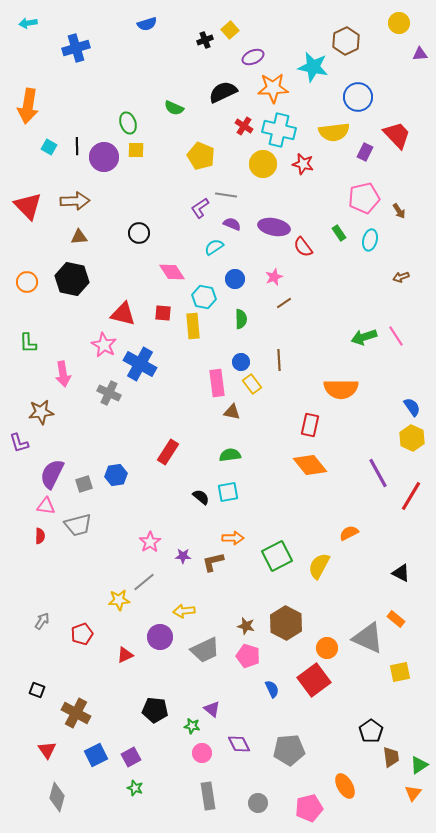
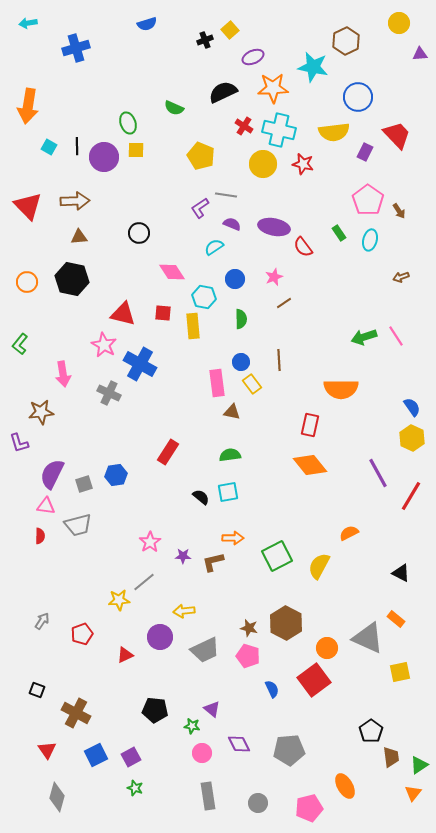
pink pentagon at (364, 198): moved 4 px right, 2 px down; rotated 24 degrees counterclockwise
green L-shape at (28, 343): moved 8 px left, 1 px down; rotated 40 degrees clockwise
brown star at (246, 626): moved 3 px right, 2 px down
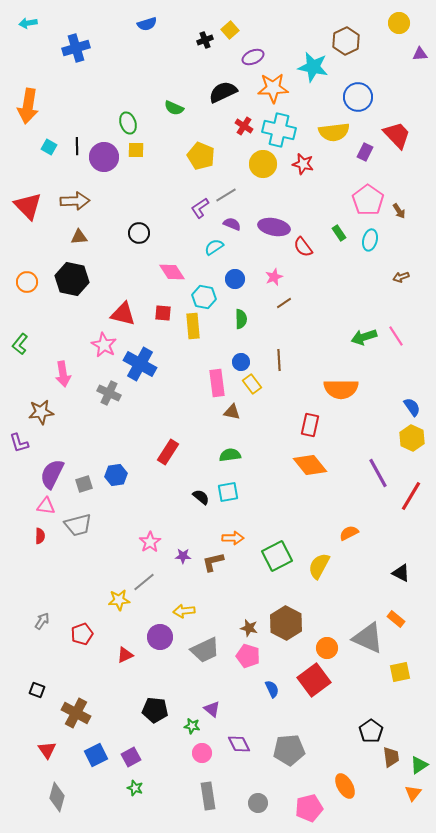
gray line at (226, 195): rotated 40 degrees counterclockwise
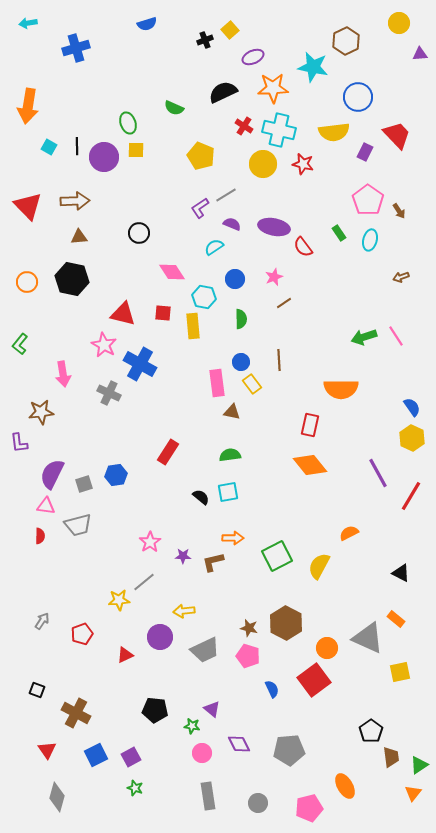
purple L-shape at (19, 443): rotated 10 degrees clockwise
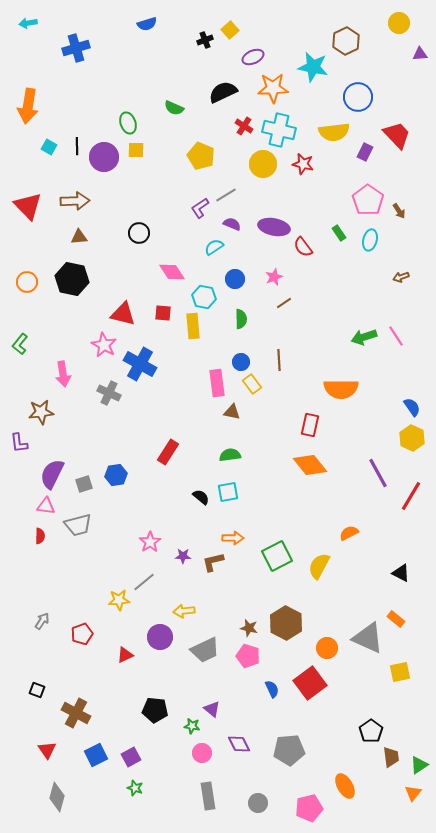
red square at (314, 680): moved 4 px left, 3 px down
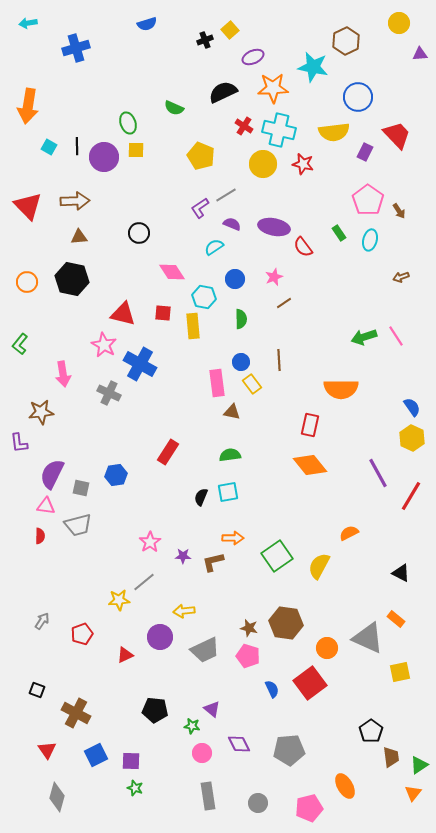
gray square at (84, 484): moved 3 px left, 4 px down; rotated 30 degrees clockwise
black semicircle at (201, 497): rotated 108 degrees counterclockwise
green square at (277, 556): rotated 8 degrees counterclockwise
brown hexagon at (286, 623): rotated 20 degrees counterclockwise
purple square at (131, 757): moved 4 px down; rotated 30 degrees clockwise
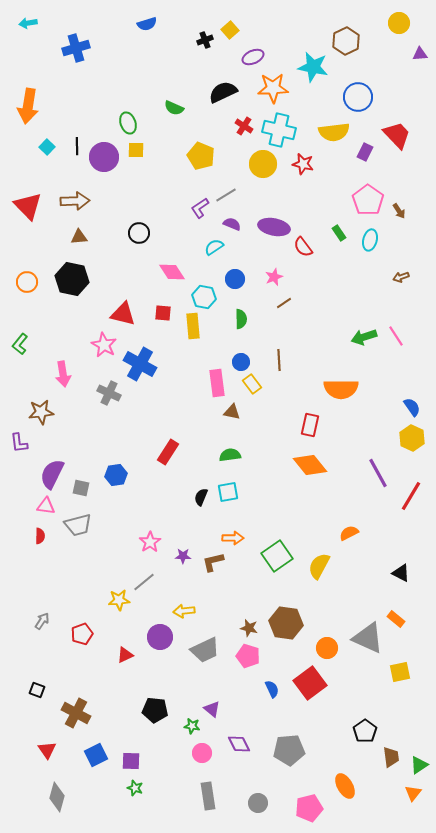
cyan square at (49, 147): moved 2 px left; rotated 14 degrees clockwise
black pentagon at (371, 731): moved 6 px left
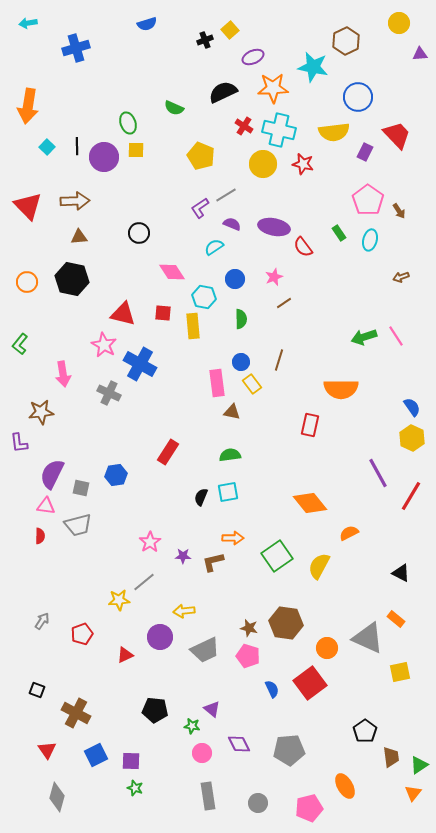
brown line at (279, 360): rotated 20 degrees clockwise
orange diamond at (310, 465): moved 38 px down
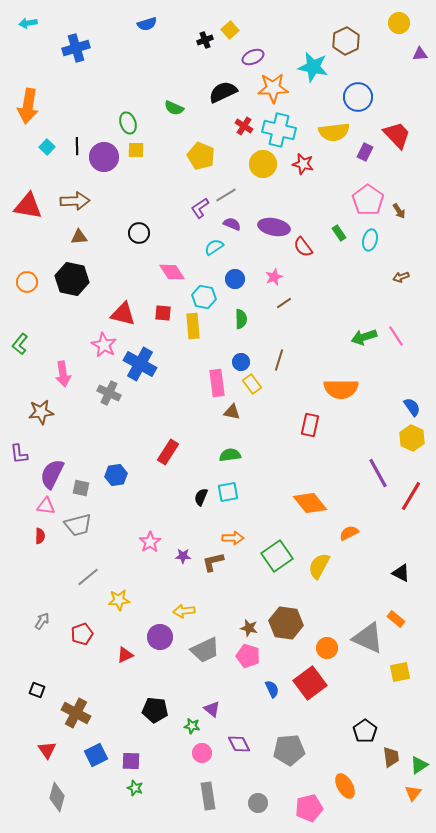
red triangle at (28, 206): rotated 36 degrees counterclockwise
purple L-shape at (19, 443): moved 11 px down
gray line at (144, 582): moved 56 px left, 5 px up
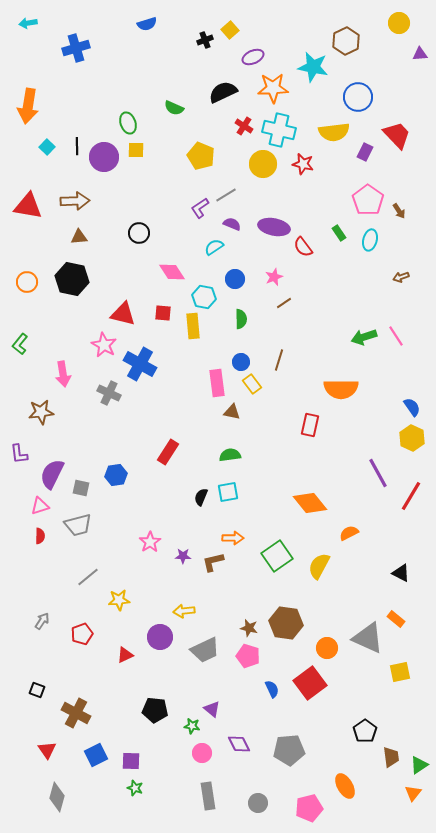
pink triangle at (46, 506): moved 6 px left; rotated 24 degrees counterclockwise
